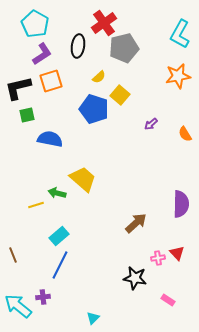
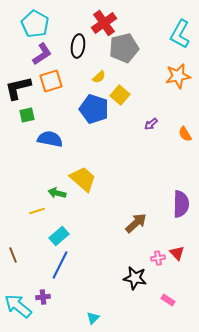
yellow line: moved 1 px right, 6 px down
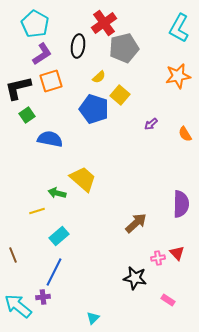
cyan L-shape: moved 1 px left, 6 px up
green square: rotated 21 degrees counterclockwise
blue line: moved 6 px left, 7 px down
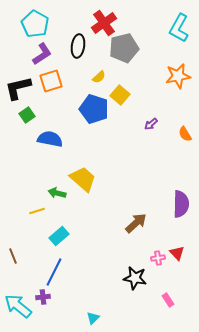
brown line: moved 1 px down
pink rectangle: rotated 24 degrees clockwise
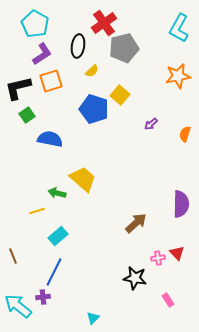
yellow semicircle: moved 7 px left, 6 px up
orange semicircle: rotated 49 degrees clockwise
cyan rectangle: moved 1 px left
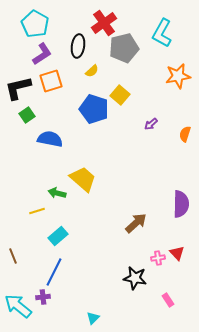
cyan L-shape: moved 17 px left, 5 px down
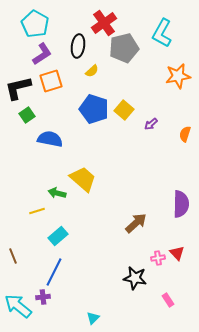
yellow square: moved 4 px right, 15 px down
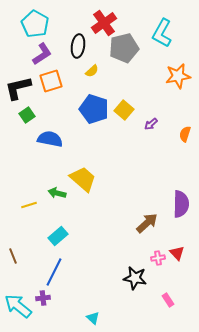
yellow line: moved 8 px left, 6 px up
brown arrow: moved 11 px right
purple cross: moved 1 px down
cyan triangle: rotated 32 degrees counterclockwise
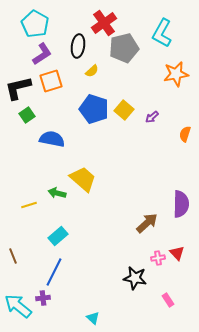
orange star: moved 2 px left, 2 px up
purple arrow: moved 1 px right, 7 px up
blue semicircle: moved 2 px right
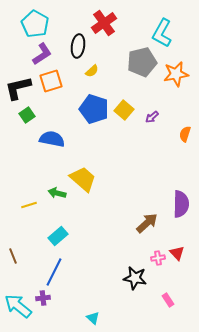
gray pentagon: moved 18 px right, 14 px down
